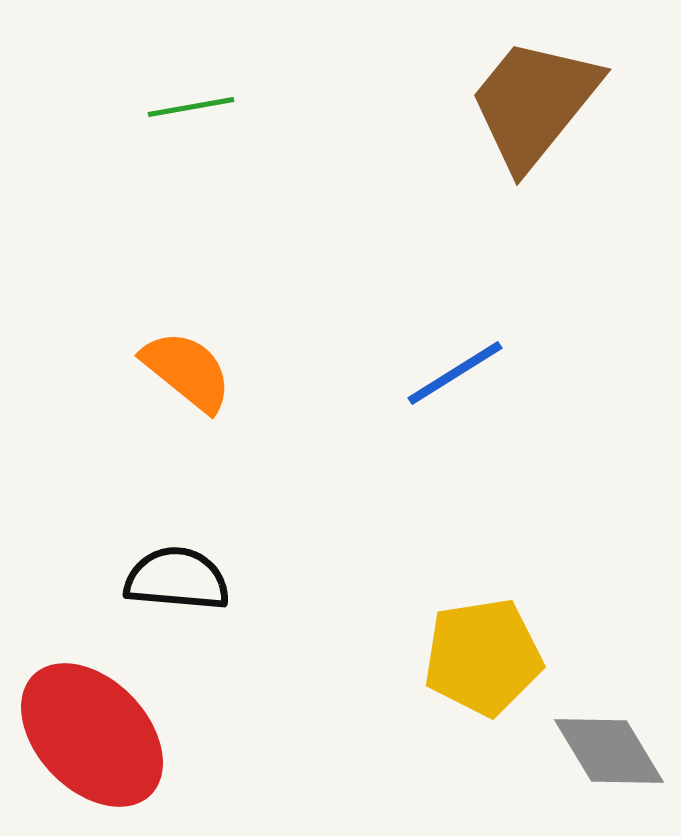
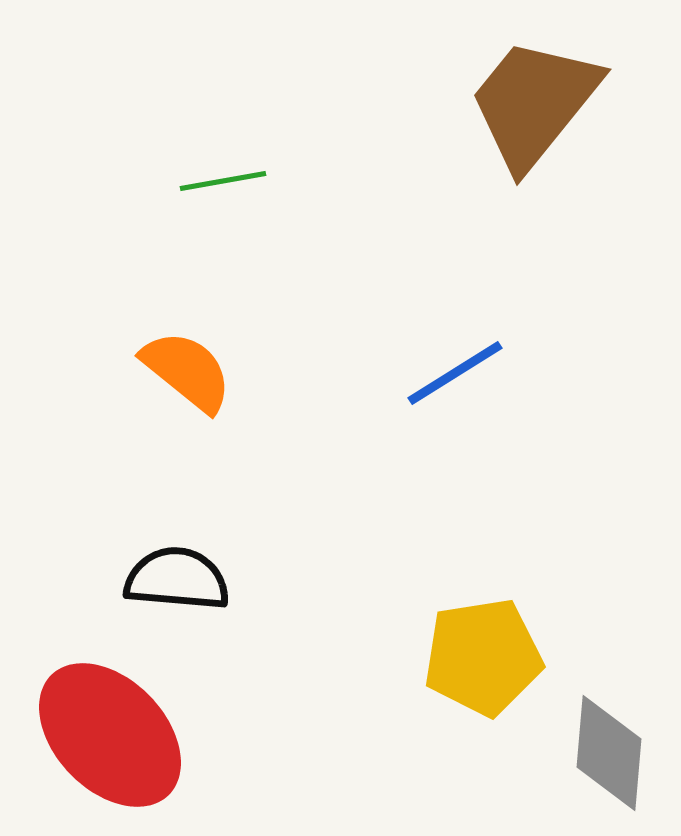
green line: moved 32 px right, 74 px down
red ellipse: moved 18 px right
gray diamond: moved 2 px down; rotated 36 degrees clockwise
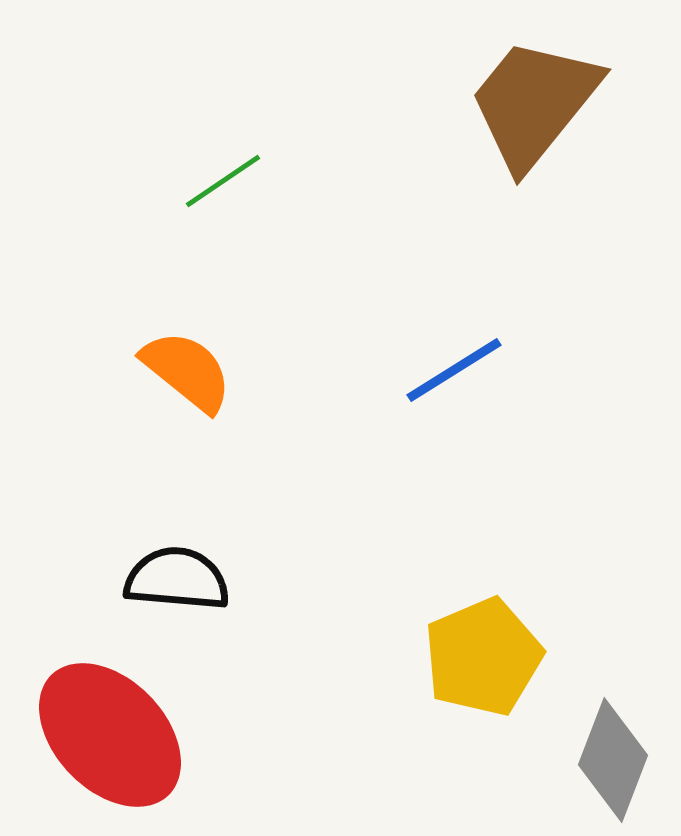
green line: rotated 24 degrees counterclockwise
blue line: moved 1 px left, 3 px up
yellow pentagon: rotated 14 degrees counterclockwise
gray diamond: moved 4 px right, 7 px down; rotated 16 degrees clockwise
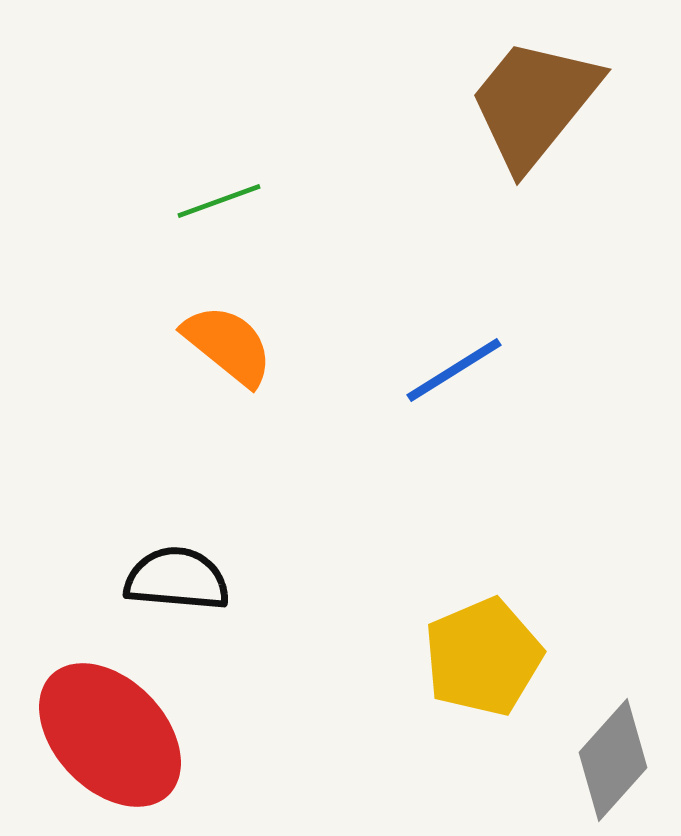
green line: moved 4 px left, 20 px down; rotated 14 degrees clockwise
orange semicircle: moved 41 px right, 26 px up
gray diamond: rotated 21 degrees clockwise
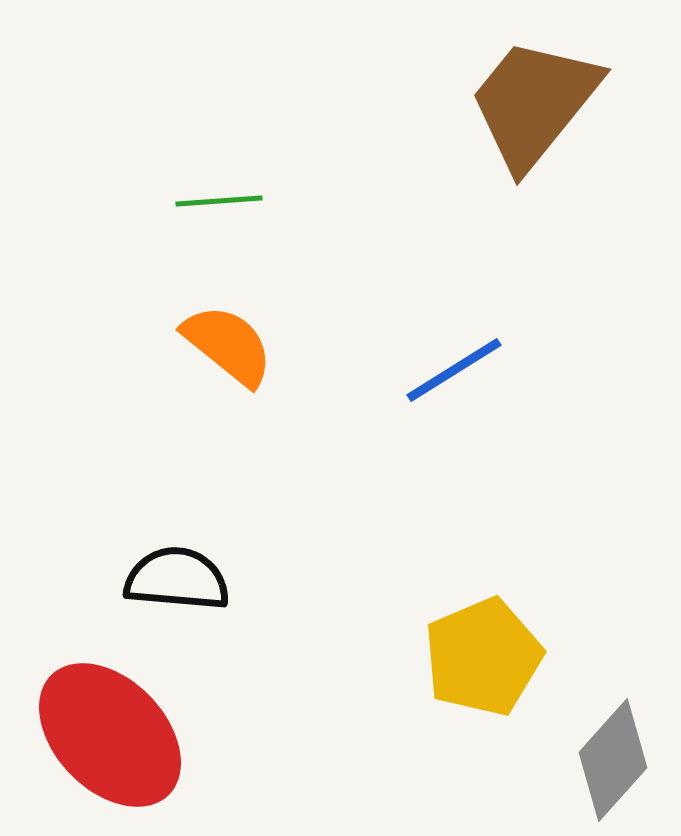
green line: rotated 16 degrees clockwise
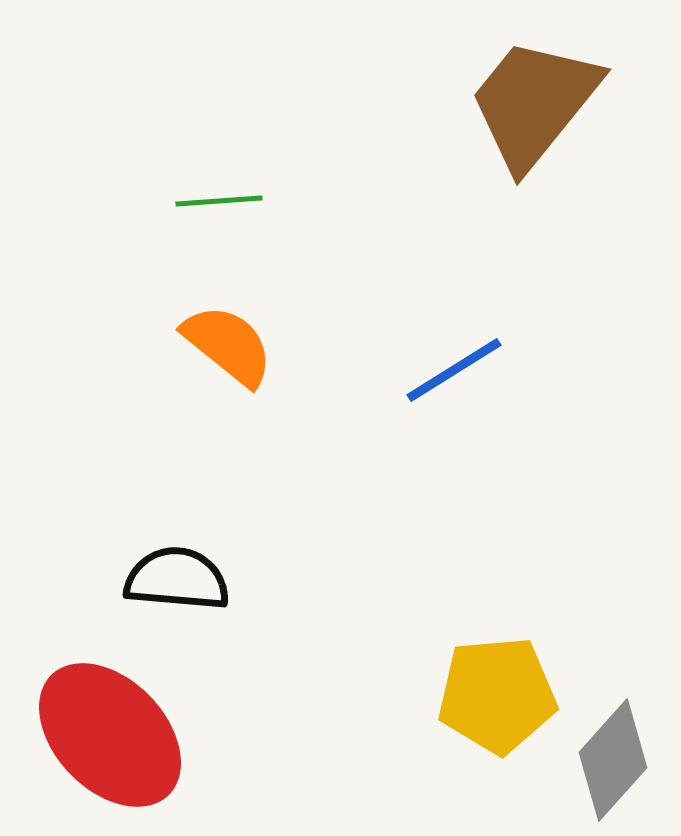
yellow pentagon: moved 14 px right, 38 px down; rotated 18 degrees clockwise
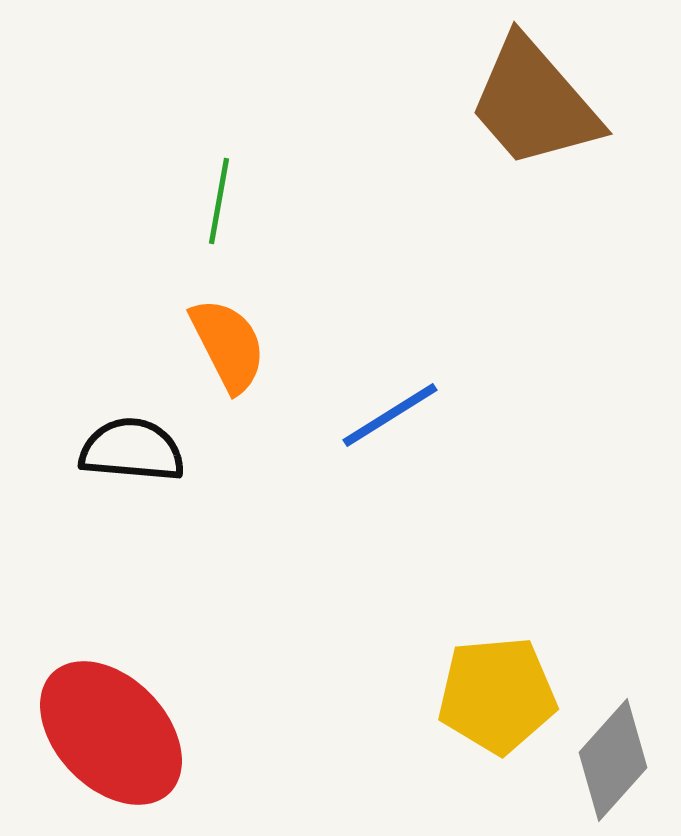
brown trapezoid: rotated 80 degrees counterclockwise
green line: rotated 76 degrees counterclockwise
orange semicircle: rotated 24 degrees clockwise
blue line: moved 64 px left, 45 px down
black semicircle: moved 45 px left, 129 px up
red ellipse: moved 1 px right, 2 px up
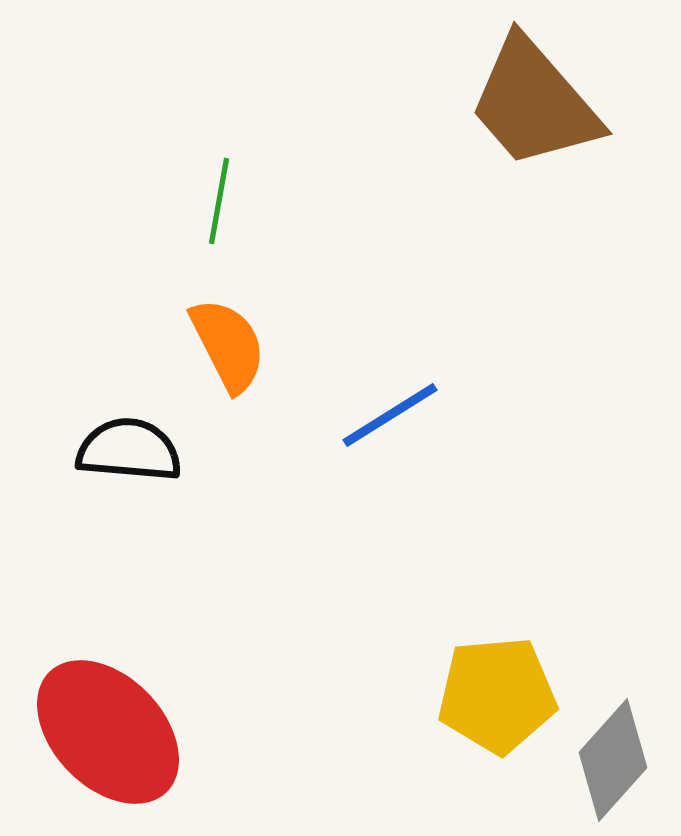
black semicircle: moved 3 px left
red ellipse: moved 3 px left, 1 px up
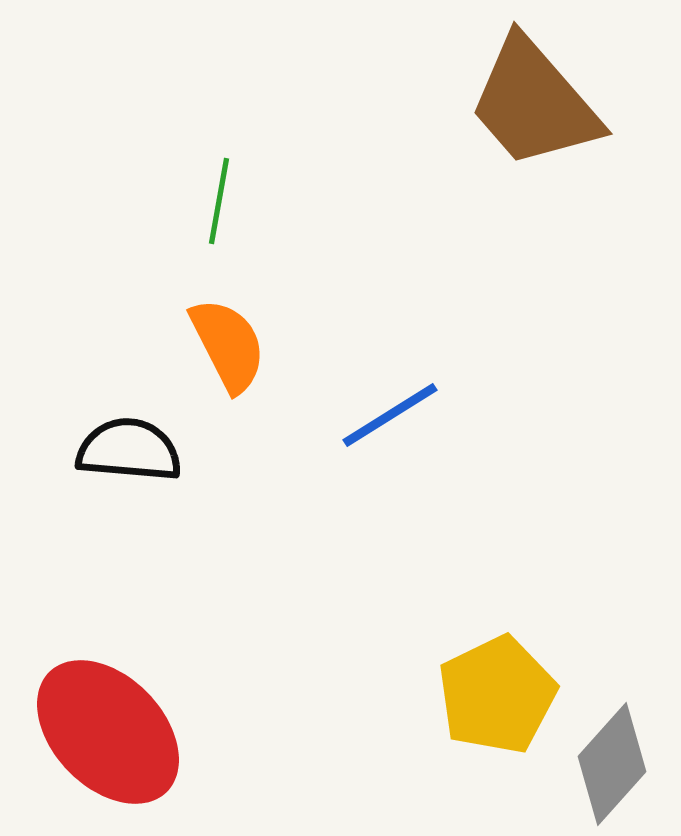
yellow pentagon: rotated 21 degrees counterclockwise
gray diamond: moved 1 px left, 4 px down
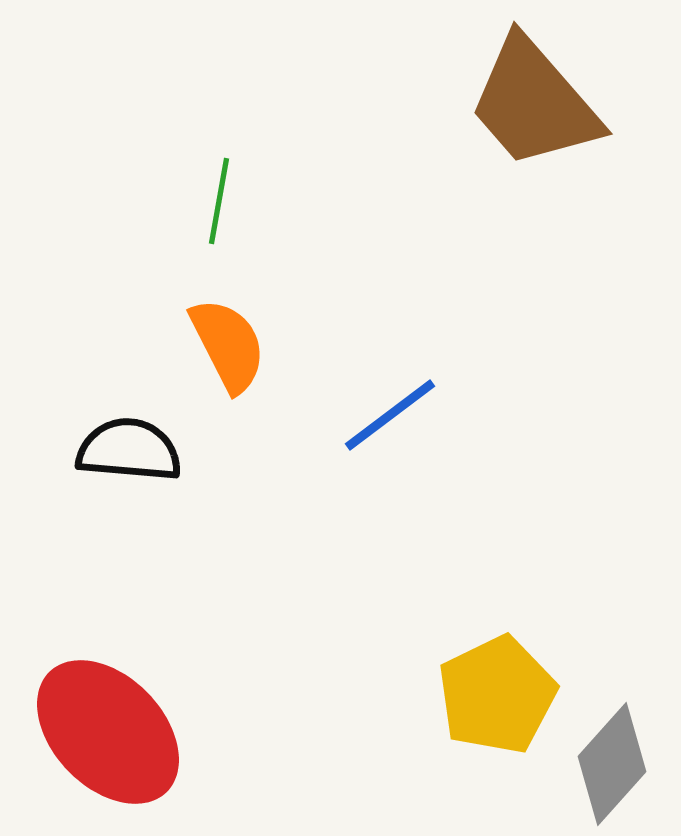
blue line: rotated 5 degrees counterclockwise
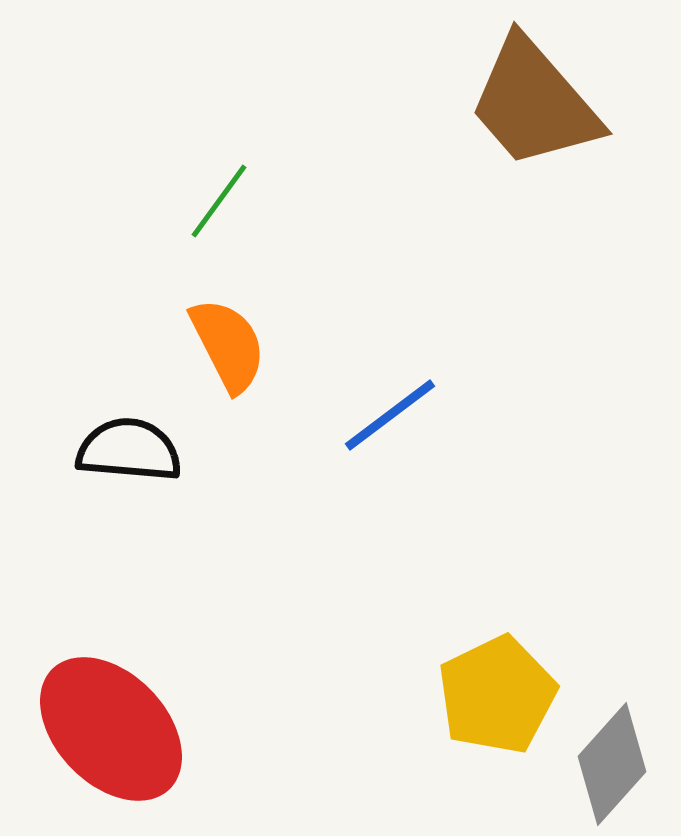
green line: rotated 26 degrees clockwise
red ellipse: moved 3 px right, 3 px up
